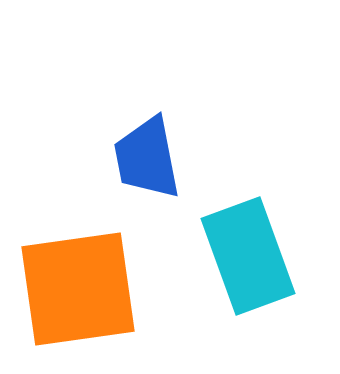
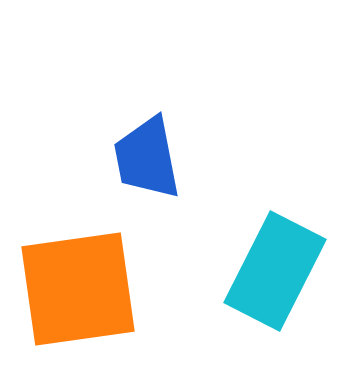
cyan rectangle: moved 27 px right, 15 px down; rotated 47 degrees clockwise
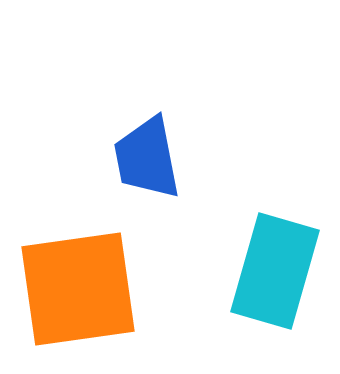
cyan rectangle: rotated 11 degrees counterclockwise
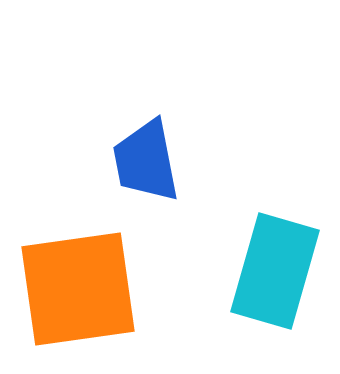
blue trapezoid: moved 1 px left, 3 px down
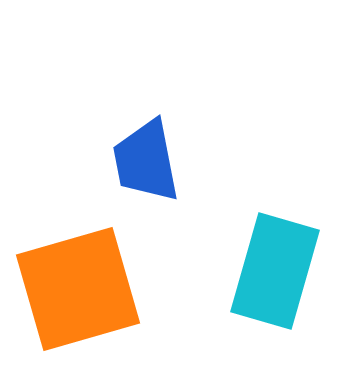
orange square: rotated 8 degrees counterclockwise
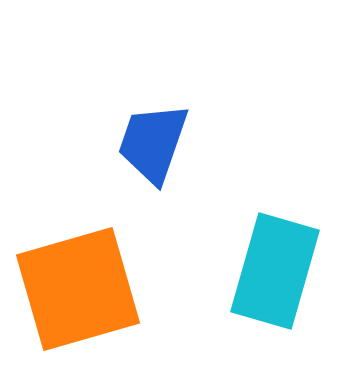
blue trapezoid: moved 7 px right, 18 px up; rotated 30 degrees clockwise
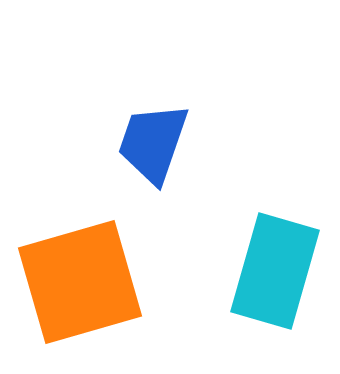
orange square: moved 2 px right, 7 px up
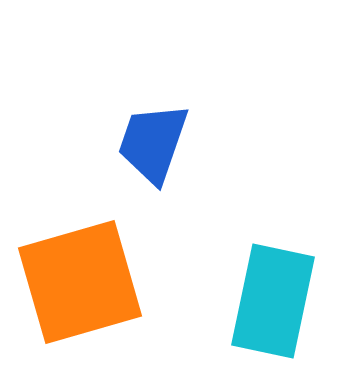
cyan rectangle: moved 2 px left, 30 px down; rotated 4 degrees counterclockwise
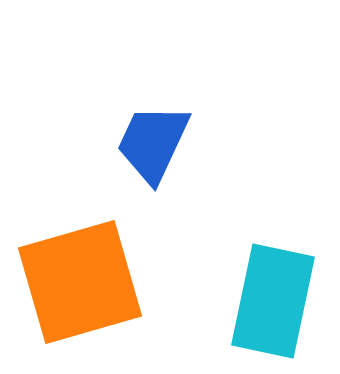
blue trapezoid: rotated 6 degrees clockwise
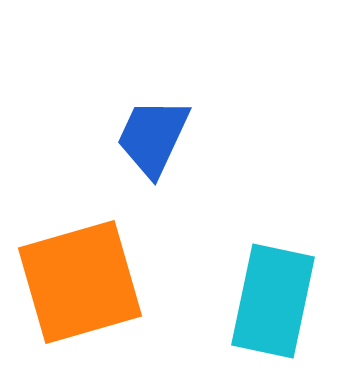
blue trapezoid: moved 6 px up
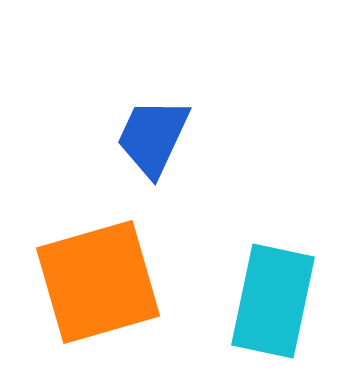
orange square: moved 18 px right
